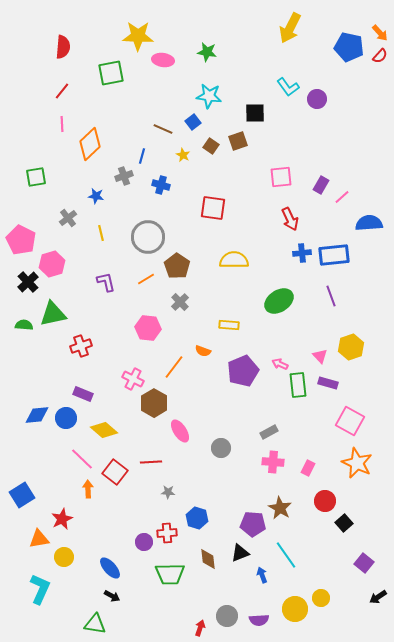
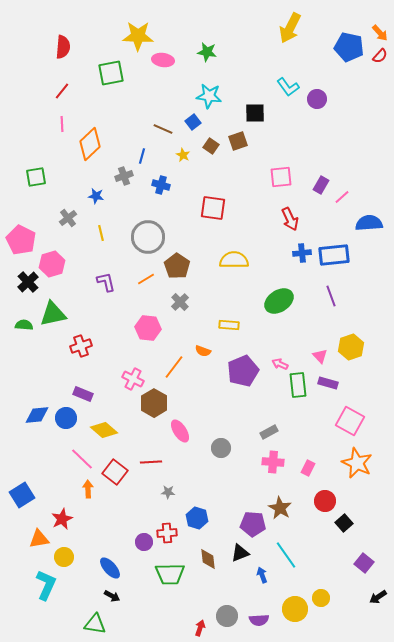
cyan L-shape at (40, 589): moved 6 px right, 4 px up
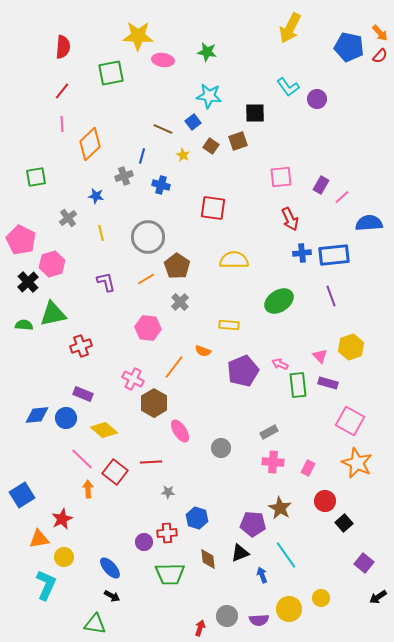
yellow circle at (295, 609): moved 6 px left
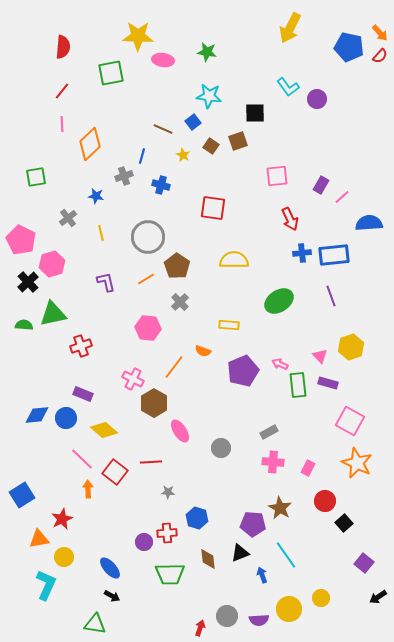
pink square at (281, 177): moved 4 px left, 1 px up
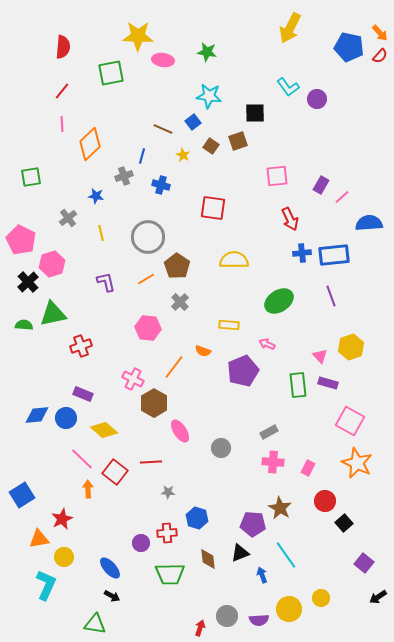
green square at (36, 177): moved 5 px left
pink arrow at (280, 364): moved 13 px left, 20 px up
purple circle at (144, 542): moved 3 px left, 1 px down
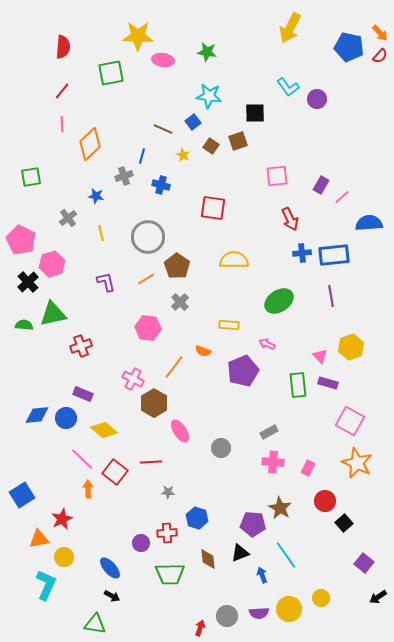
purple line at (331, 296): rotated 10 degrees clockwise
purple semicircle at (259, 620): moved 7 px up
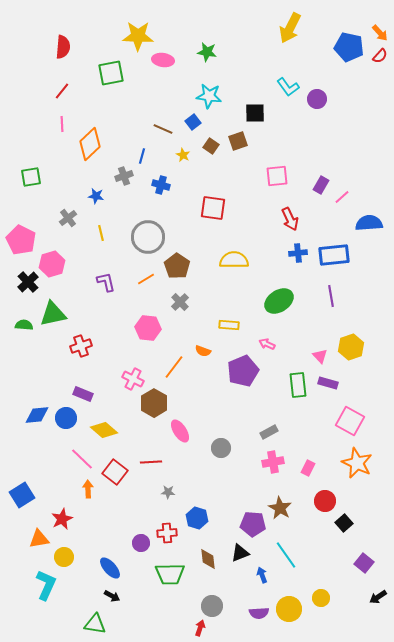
blue cross at (302, 253): moved 4 px left
pink cross at (273, 462): rotated 15 degrees counterclockwise
gray circle at (227, 616): moved 15 px left, 10 px up
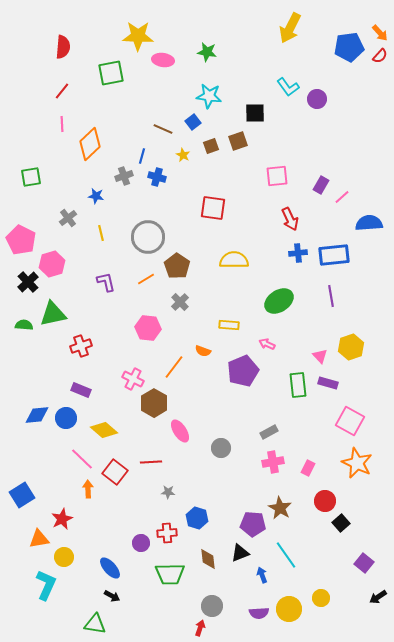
blue pentagon at (349, 47): rotated 20 degrees counterclockwise
brown square at (211, 146): rotated 35 degrees clockwise
blue cross at (161, 185): moved 4 px left, 8 px up
purple rectangle at (83, 394): moved 2 px left, 4 px up
black square at (344, 523): moved 3 px left
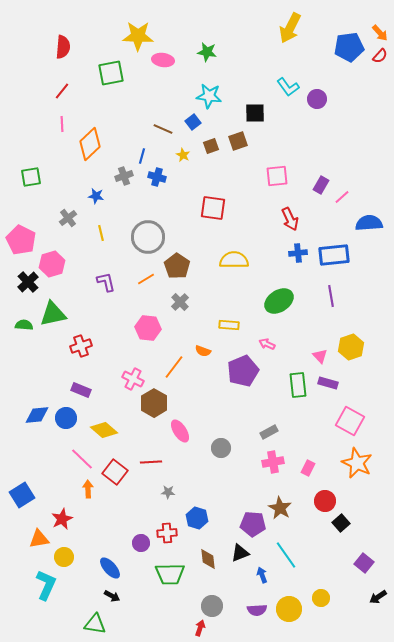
purple semicircle at (259, 613): moved 2 px left, 3 px up
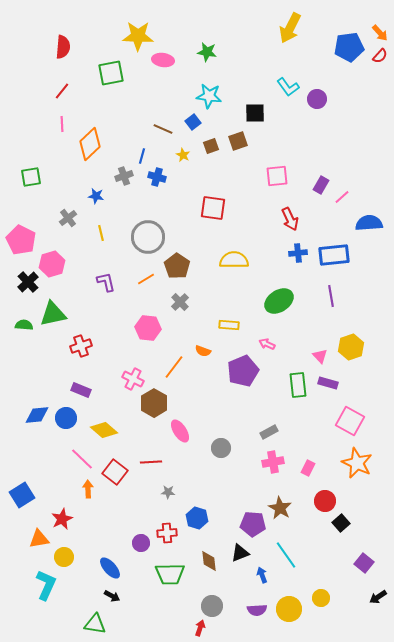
brown diamond at (208, 559): moved 1 px right, 2 px down
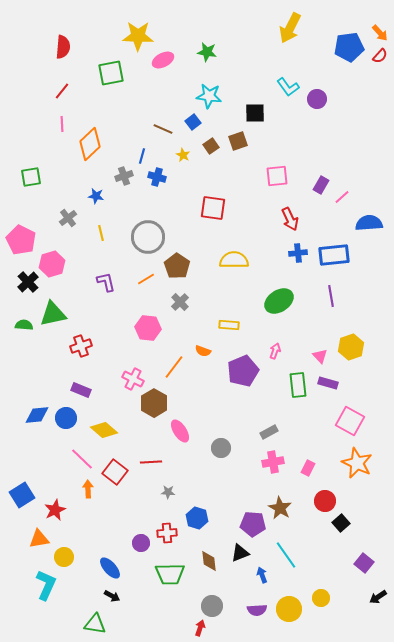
pink ellipse at (163, 60): rotated 35 degrees counterclockwise
brown square at (211, 146): rotated 14 degrees counterclockwise
pink arrow at (267, 344): moved 8 px right, 7 px down; rotated 84 degrees clockwise
red star at (62, 519): moved 7 px left, 9 px up
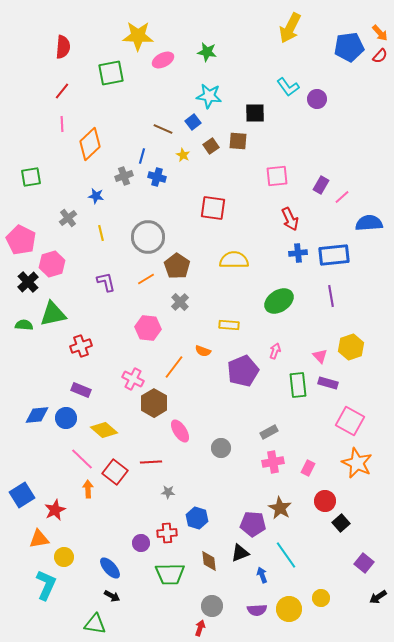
brown square at (238, 141): rotated 24 degrees clockwise
